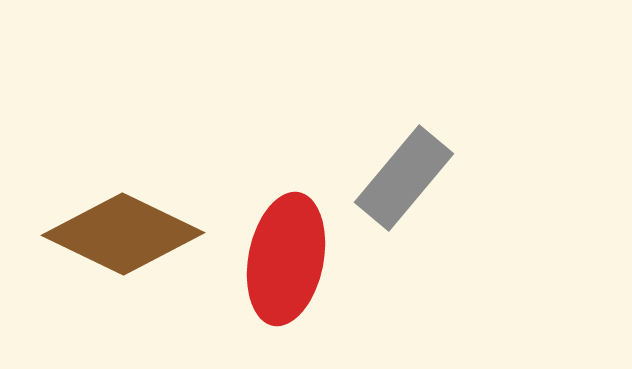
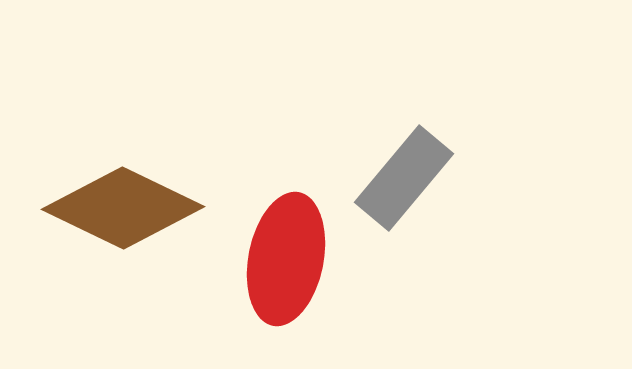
brown diamond: moved 26 px up
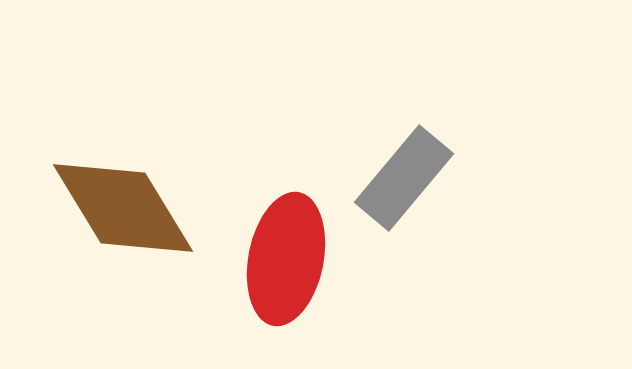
brown diamond: rotated 33 degrees clockwise
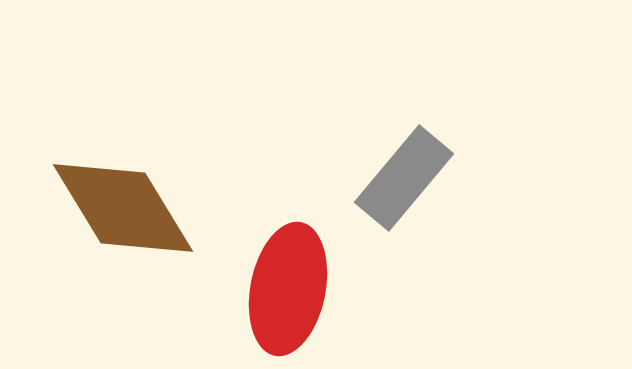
red ellipse: moved 2 px right, 30 px down
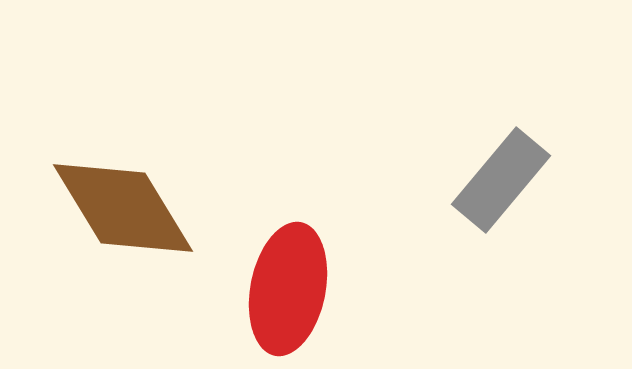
gray rectangle: moved 97 px right, 2 px down
